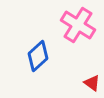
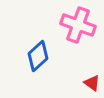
pink cross: rotated 12 degrees counterclockwise
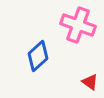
red triangle: moved 2 px left, 1 px up
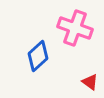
pink cross: moved 3 px left, 3 px down
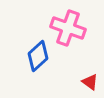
pink cross: moved 7 px left
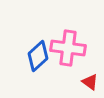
pink cross: moved 20 px down; rotated 12 degrees counterclockwise
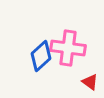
blue diamond: moved 3 px right
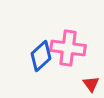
red triangle: moved 1 px right, 2 px down; rotated 18 degrees clockwise
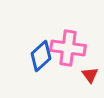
red triangle: moved 1 px left, 9 px up
